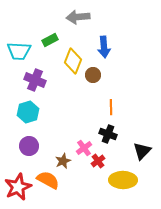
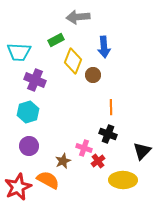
green rectangle: moved 6 px right
cyan trapezoid: moved 1 px down
pink cross: rotated 35 degrees counterclockwise
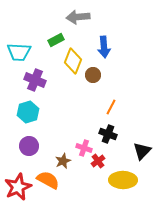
orange line: rotated 28 degrees clockwise
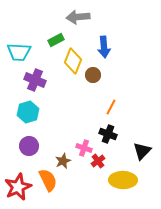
orange semicircle: rotated 35 degrees clockwise
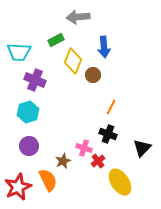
black triangle: moved 3 px up
yellow ellipse: moved 3 px left, 2 px down; rotated 56 degrees clockwise
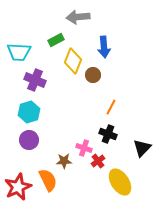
cyan hexagon: moved 1 px right
purple circle: moved 6 px up
brown star: moved 1 px right; rotated 21 degrees clockwise
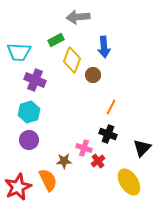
yellow diamond: moved 1 px left, 1 px up
yellow ellipse: moved 9 px right
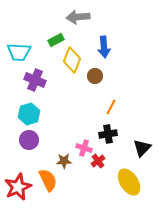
brown circle: moved 2 px right, 1 px down
cyan hexagon: moved 2 px down
black cross: rotated 30 degrees counterclockwise
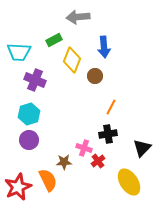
green rectangle: moved 2 px left
brown star: moved 1 px down
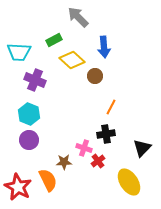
gray arrow: rotated 50 degrees clockwise
yellow diamond: rotated 70 degrees counterclockwise
cyan hexagon: rotated 20 degrees counterclockwise
black cross: moved 2 px left
red star: rotated 20 degrees counterclockwise
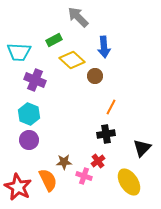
pink cross: moved 28 px down
